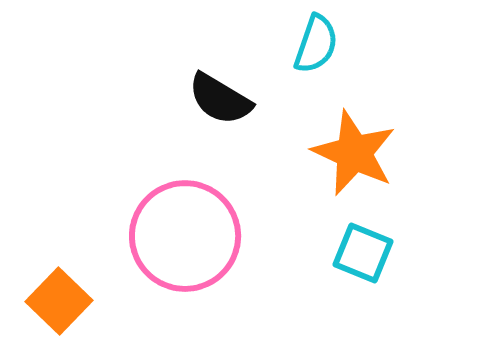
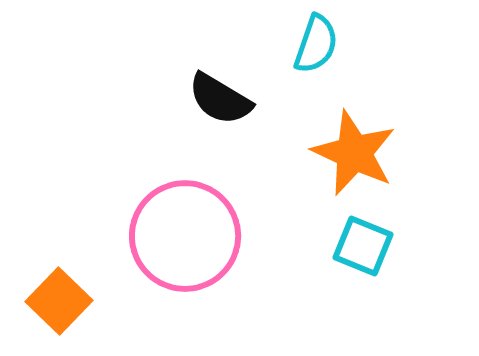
cyan square: moved 7 px up
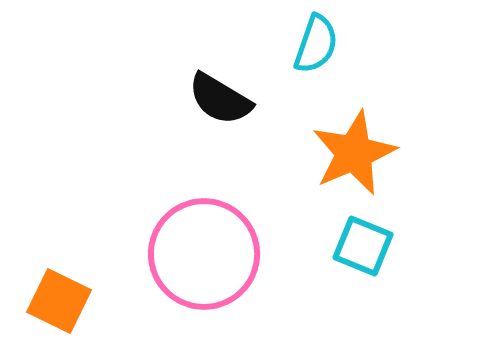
orange star: rotated 24 degrees clockwise
pink circle: moved 19 px right, 18 px down
orange square: rotated 18 degrees counterclockwise
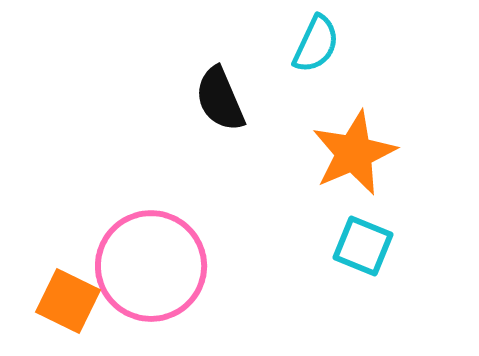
cyan semicircle: rotated 6 degrees clockwise
black semicircle: rotated 36 degrees clockwise
pink circle: moved 53 px left, 12 px down
orange square: moved 9 px right
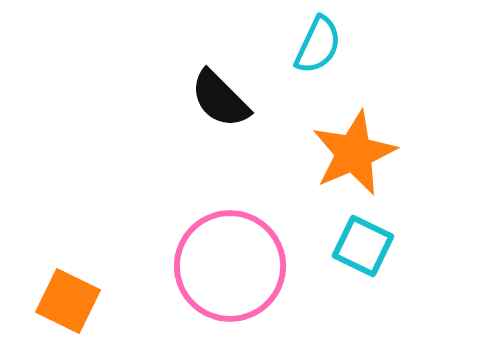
cyan semicircle: moved 2 px right, 1 px down
black semicircle: rotated 22 degrees counterclockwise
cyan square: rotated 4 degrees clockwise
pink circle: moved 79 px right
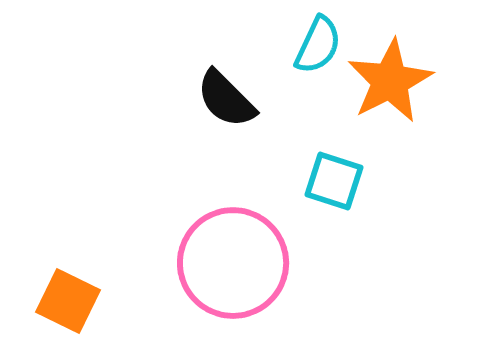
black semicircle: moved 6 px right
orange star: moved 36 px right, 72 px up; rotated 4 degrees counterclockwise
cyan square: moved 29 px left, 65 px up; rotated 8 degrees counterclockwise
pink circle: moved 3 px right, 3 px up
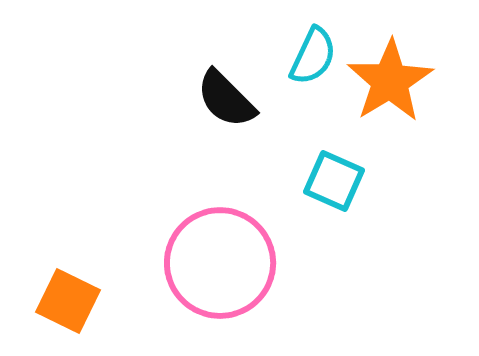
cyan semicircle: moved 5 px left, 11 px down
orange star: rotated 4 degrees counterclockwise
cyan square: rotated 6 degrees clockwise
pink circle: moved 13 px left
